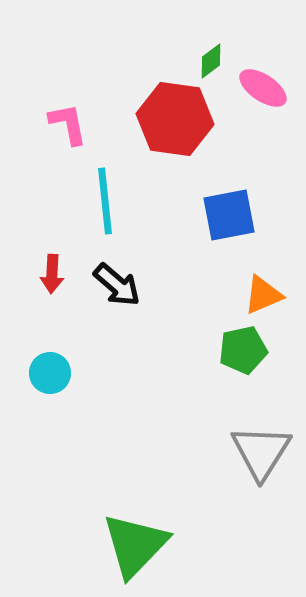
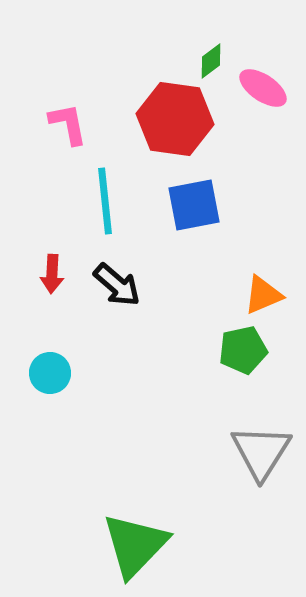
blue square: moved 35 px left, 10 px up
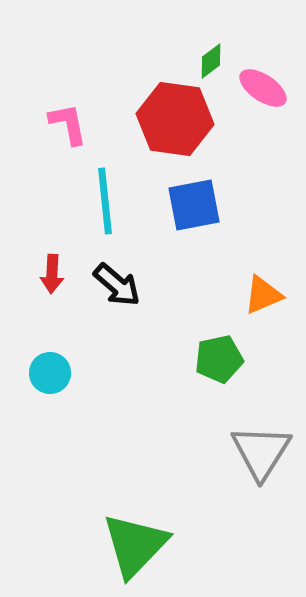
green pentagon: moved 24 px left, 9 px down
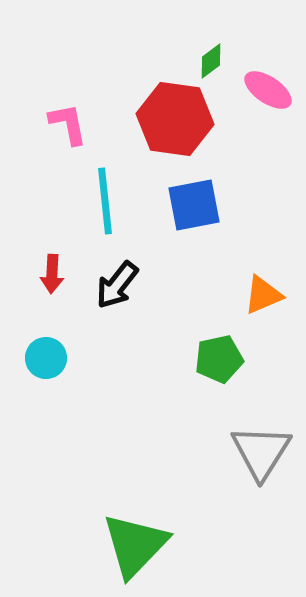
pink ellipse: moved 5 px right, 2 px down
black arrow: rotated 87 degrees clockwise
cyan circle: moved 4 px left, 15 px up
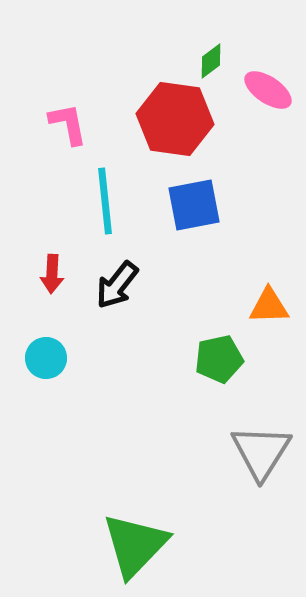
orange triangle: moved 6 px right, 11 px down; rotated 21 degrees clockwise
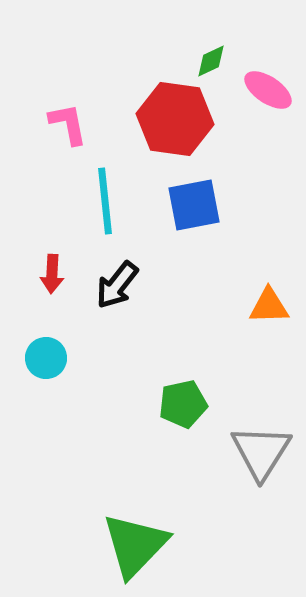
green diamond: rotated 12 degrees clockwise
green pentagon: moved 36 px left, 45 px down
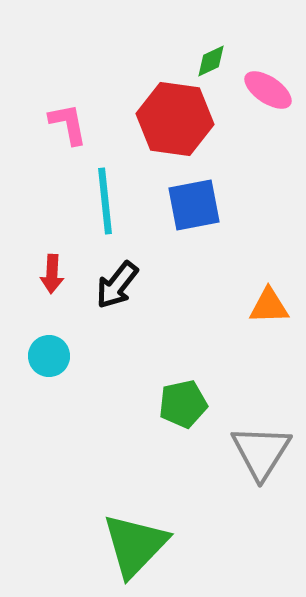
cyan circle: moved 3 px right, 2 px up
